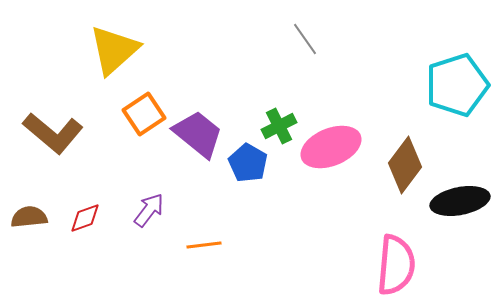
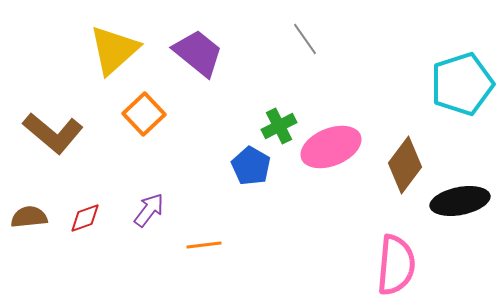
cyan pentagon: moved 5 px right, 1 px up
orange square: rotated 9 degrees counterclockwise
purple trapezoid: moved 81 px up
blue pentagon: moved 3 px right, 3 px down
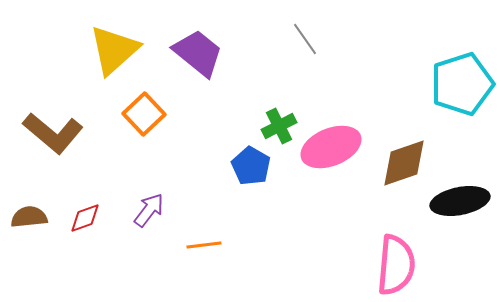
brown diamond: moved 1 px left, 2 px up; rotated 34 degrees clockwise
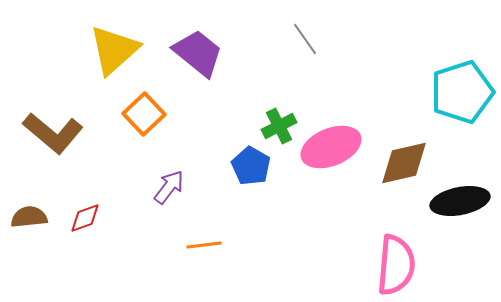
cyan pentagon: moved 8 px down
brown diamond: rotated 6 degrees clockwise
purple arrow: moved 20 px right, 23 px up
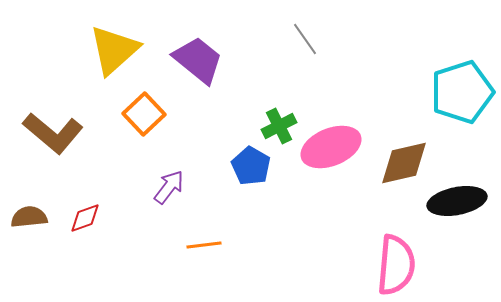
purple trapezoid: moved 7 px down
black ellipse: moved 3 px left
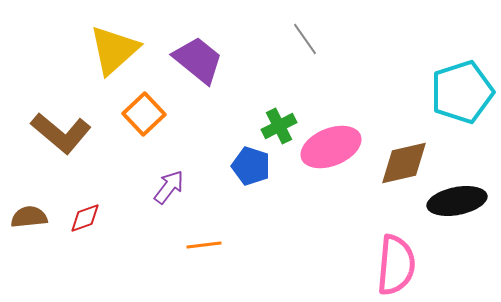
brown L-shape: moved 8 px right
blue pentagon: rotated 12 degrees counterclockwise
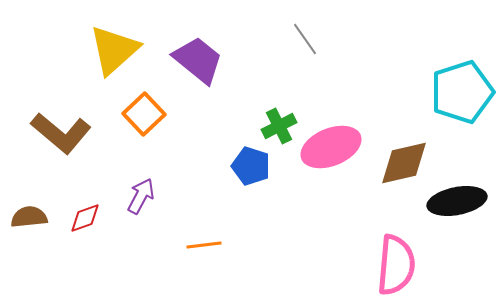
purple arrow: moved 28 px left, 9 px down; rotated 9 degrees counterclockwise
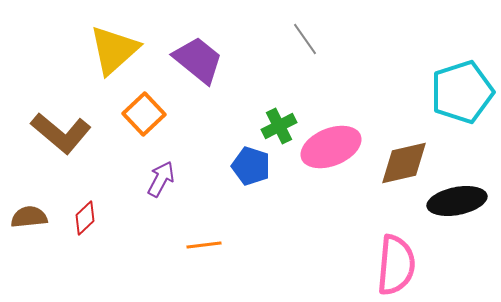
purple arrow: moved 20 px right, 17 px up
red diamond: rotated 24 degrees counterclockwise
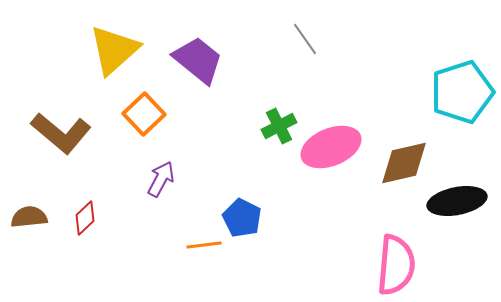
blue pentagon: moved 9 px left, 52 px down; rotated 9 degrees clockwise
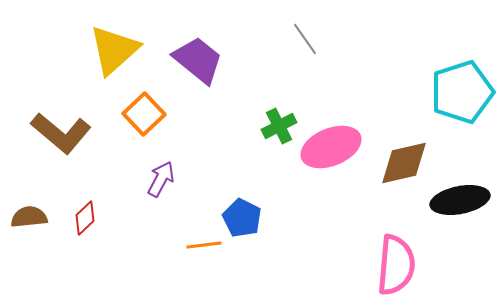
black ellipse: moved 3 px right, 1 px up
